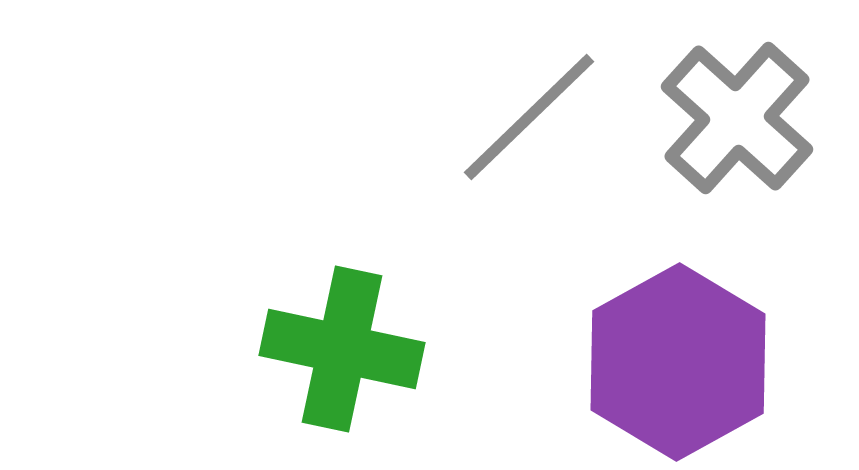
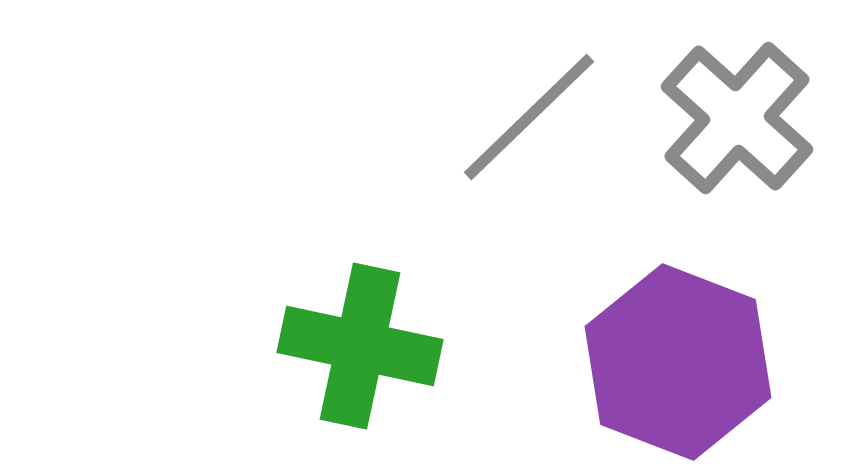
green cross: moved 18 px right, 3 px up
purple hexagon: rotated 10 degrees counterclockwise
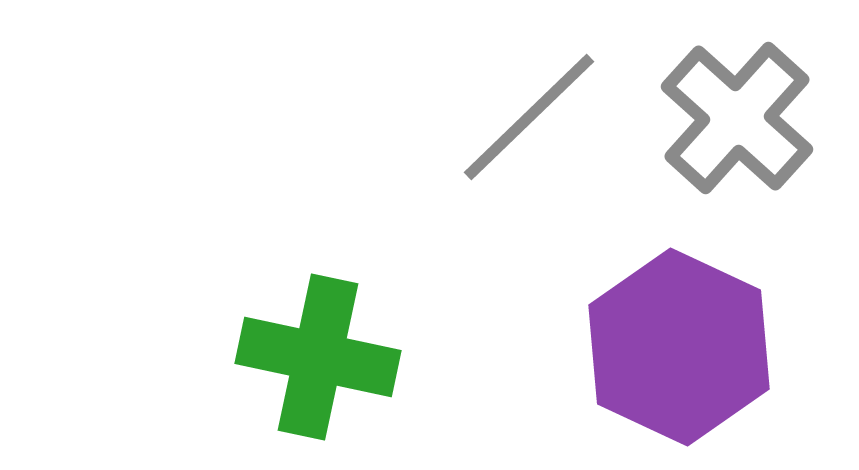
green cross: moved 42 px left, 11 px down
purple hexagon: moved 1 px right, 15 px up; rotated 4 degrees clockwise
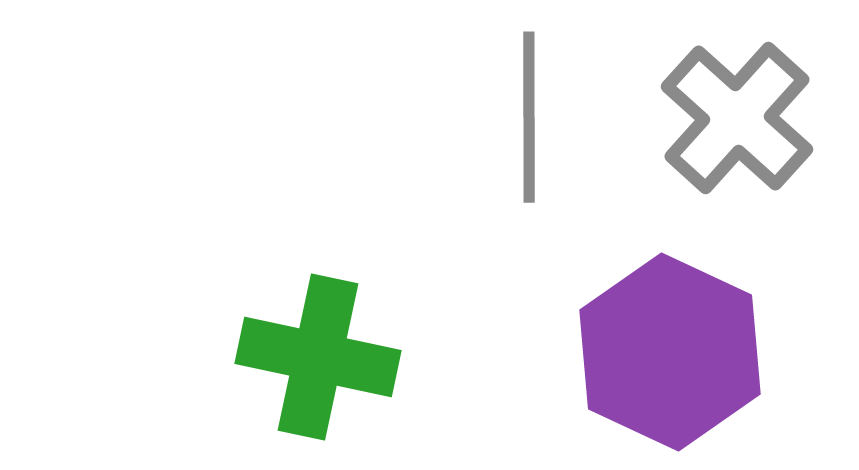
gray line: rotated 46 degrees counterclockwise
purple hexagon: moved 9 px left, 5 px down
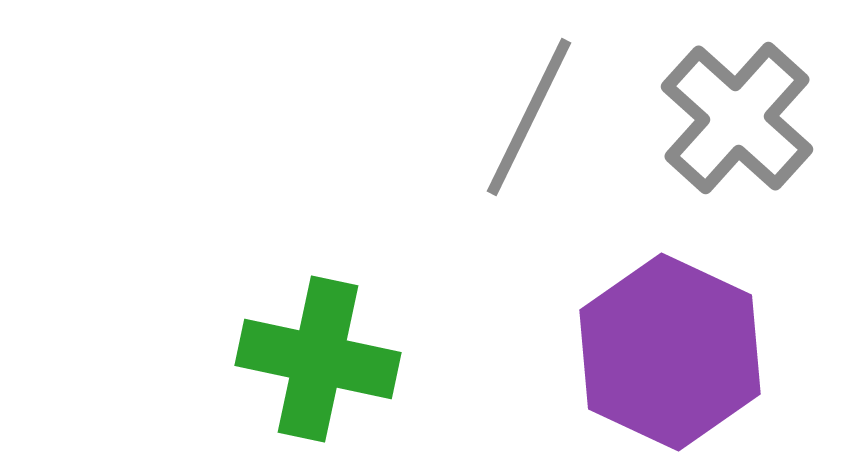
gray line: rotated 26 degrees clockwise
green cross: moved 2 px down
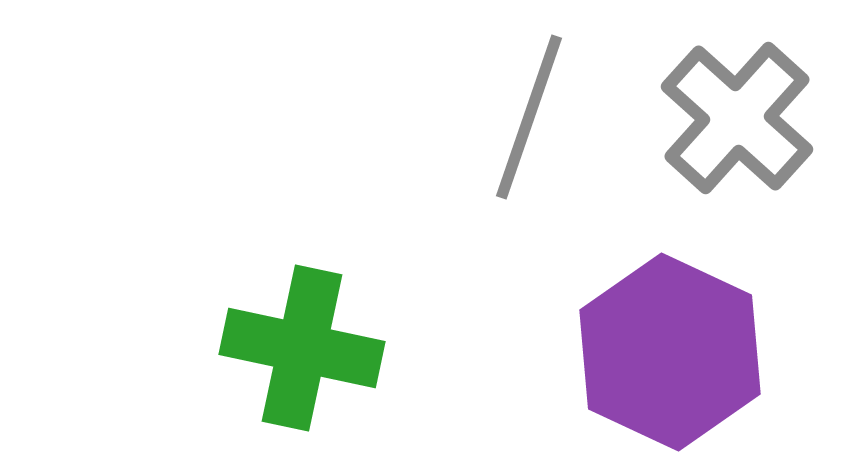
gray line: rotated 7 degrees counterclockwise
green cross: moved 16 px left, 11 px up
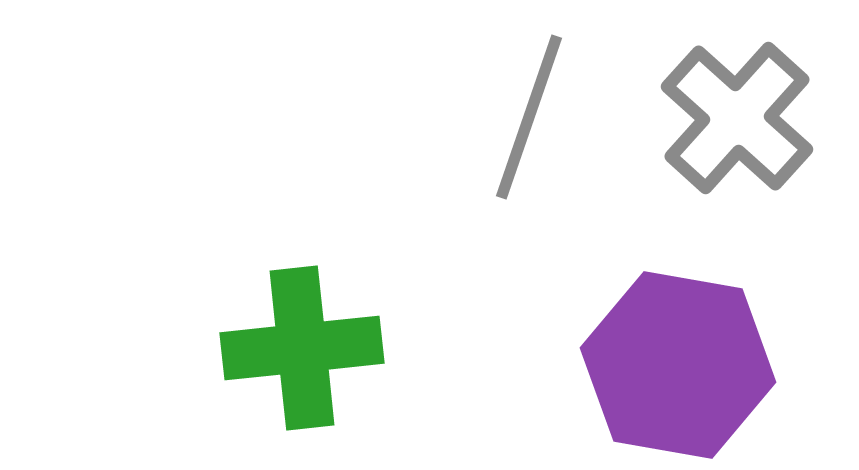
green cross: rotated 18 degrees counterclockwise
purple hexagon: moved 8 px right, 13 px down; rotated 15 degrees counterclockwise
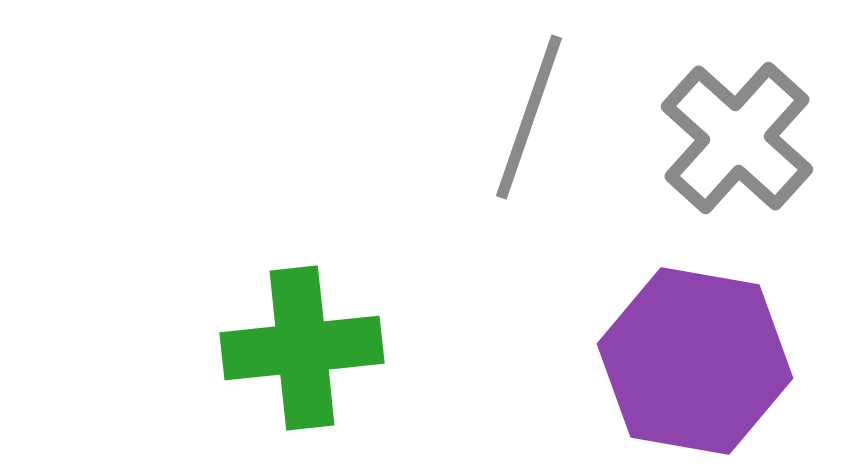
gray cross: moved 20 px down
purple hexagon: moved 17 px right, 4 px up
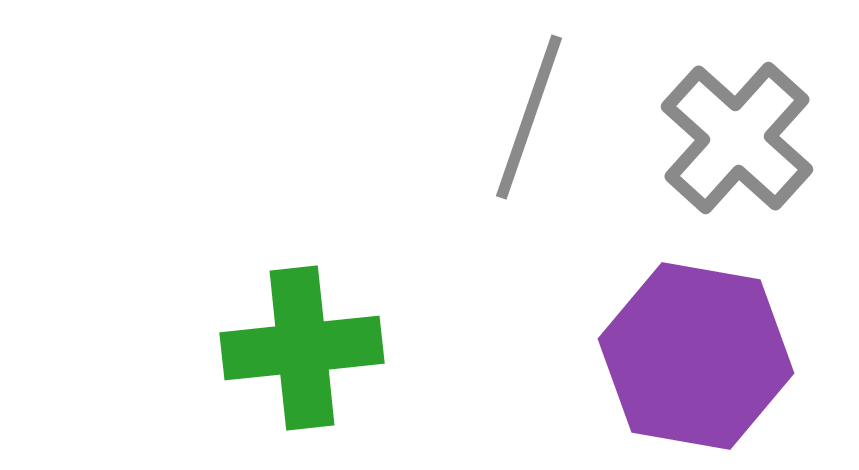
purple hexagon: moved 1 px right, 5 px up
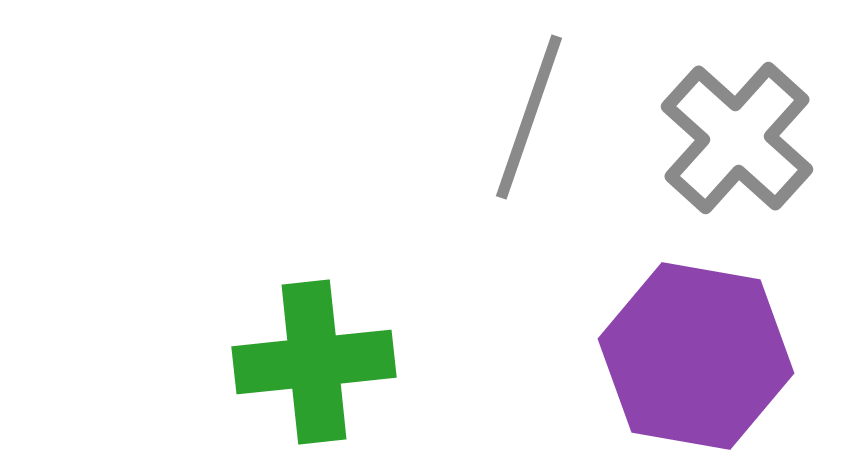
green cross: moved 12 px right, 14 px down
